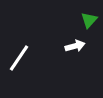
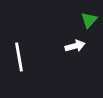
white line: moved 1 px up; rotated 44 degrees counterclockwise
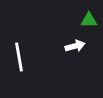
green triangle: rotated 48 degrees clockwise
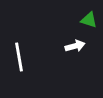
green triangle: rotated 18 degrees clockwise
